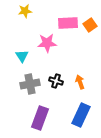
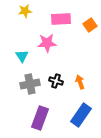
pink rectangle: moved 7 px left, 4 px up
blue rectangle: rotated 10 degrees clockwise
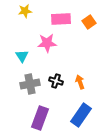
orange square: moved 1 px left, 3 px up
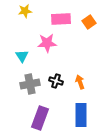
blue rectangle: rotated 35 degrees counterclockwise
